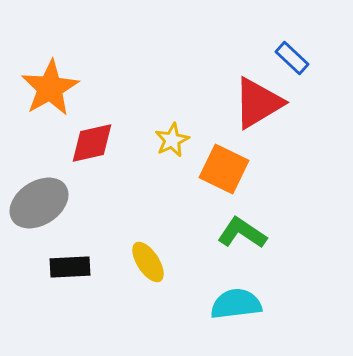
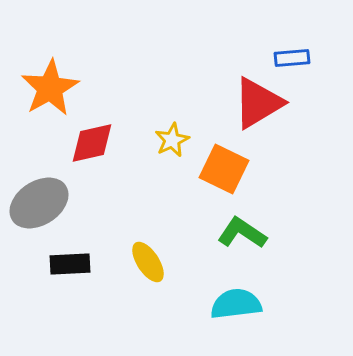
blue rectangle: rotated 48 degrees counterclockwise
black rectangle: moved 3 px up
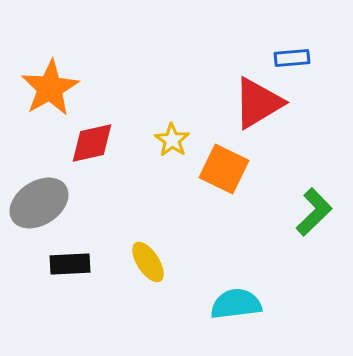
yellow star: rotated 12 degrees counterclockwise
green L-shape: moved 72 px right, 21 px up; rotated 102 degrees clockwise
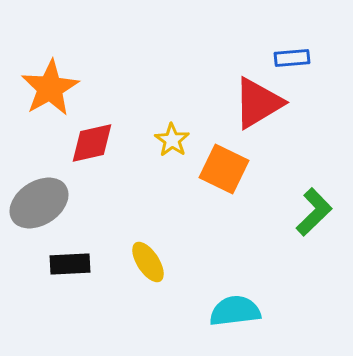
cyan semicircle: moved 1 px left, 7 px down
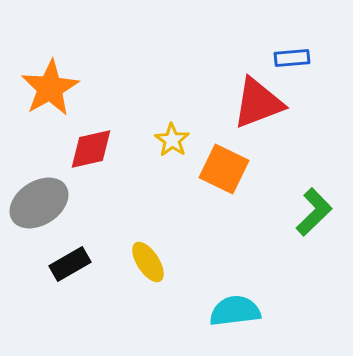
red triangle: rotated 10 degrees clockwise
red diamond: moved 1 px left, 6 px down
black rectangle: rotated 27 degrees counterclockwise
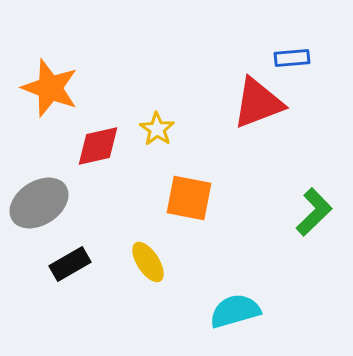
orange star: rotated 22 degrees counterclockwise
yellow star: moved 15 px left, 11 px up
red diamond: moved 7 px right, 3 px up
orange square: moved 35 px left, 29 px down; rotated 15 degrees counterclockwise
cyan semicircle: rotated 9 degrees counterclockwise
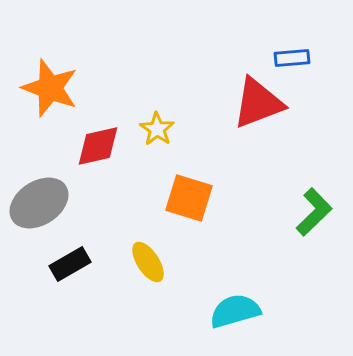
orange square: rotated 6 degrees clockwise
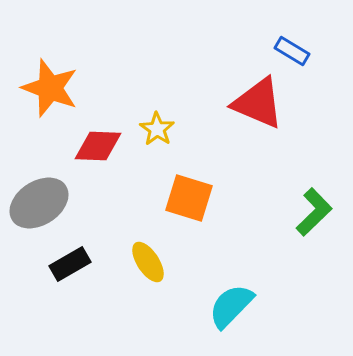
blue rectangle: moved 7 px up; rotated 36 degrees clockwise
red triangle: rotated 44 degrees clockwise
red diamond: rotated 15 degrees clockwise
cyan semicircle: moved 4 px left, 5 px up; rotated 30 degrees counterclockwise
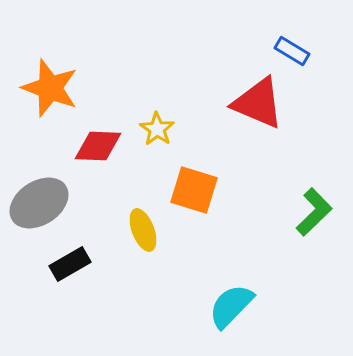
orange square: moved 5 px right, 8 px up
yellow ellipse: moved 5 px left, 32 px up; rotated 12 degrees clockwise
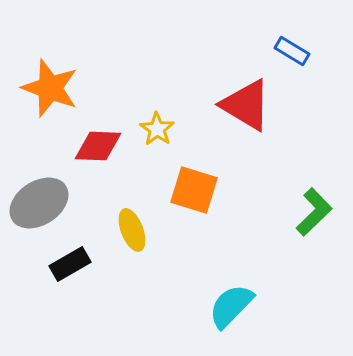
red triangle: moved 12 px left, 2 px down; rotated 8 degrees clockwise
yellow ellipse: moved 11 px left
